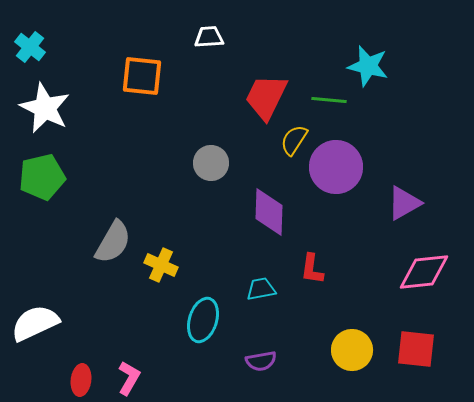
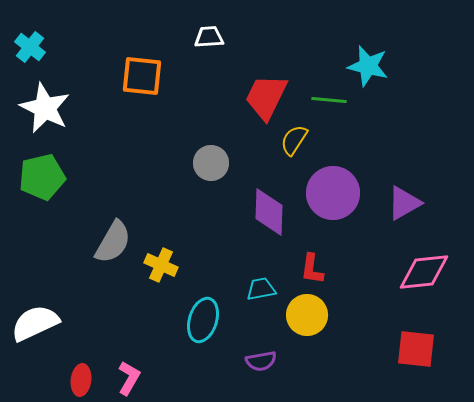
purple circle: moved 3 px left, 26 px down
yellow circle: moved 45 px left, 35 px up
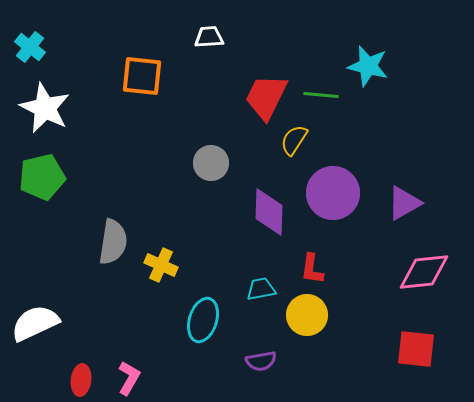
green line: moved 8 px left, 5 px up
gray semicircle: rotated 21 degrees counterclockwise
